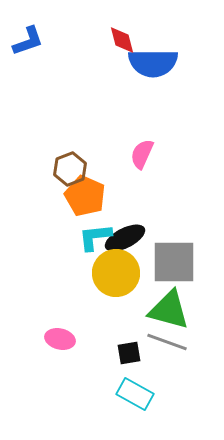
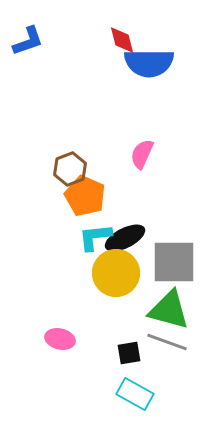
blue semicircle: moved 4 px left
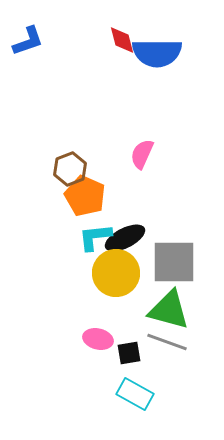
blue semicircle: moved 8 px right, 10 px up
pink ellipse: moved 38 px right
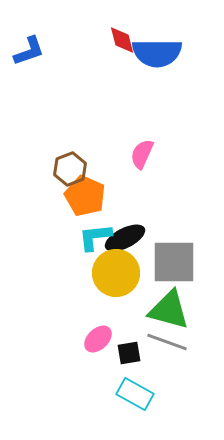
blue L-shape: moved 1 px right, 10 px down
pink ellipse: rotated 56 degrees counterclockwise
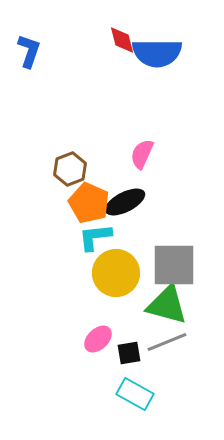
blue L-shape: rotated 52 degrees counterclockwise
orange pentagon: moved 4 px right, 7 px down
black ellipse: moved 36 px up
gray square: moved 3 px down
green triangle: moved 2 px left, 5 px up
gray line: rotated 42 degrees counterclockwise
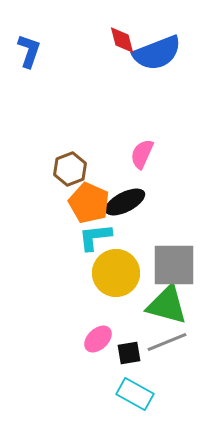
blue semicircle: rotated 21 degrees counterclockwise
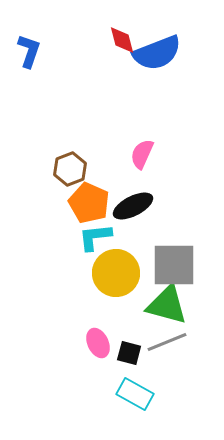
black ellipse: moved 8 px right, 4 px down
pink ellipse: moved 4 px down; rotated 72 degrees counterclockwise
black square: rotated 25 degrees clockwise
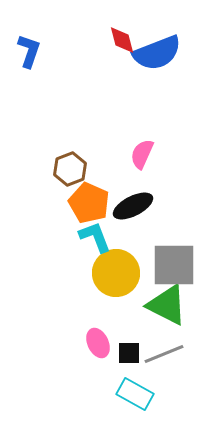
cyan L-shape: rotated 75 degrees clockwise
green triangle: rotated 12 degrees clockwise
gray line: moved 3 px left, 12 px down
black square: rotated 15 degrees counterclockwise
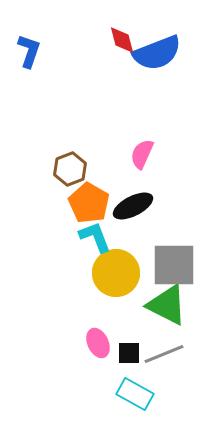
orange pentagon: rotated 6 degrees clockwise
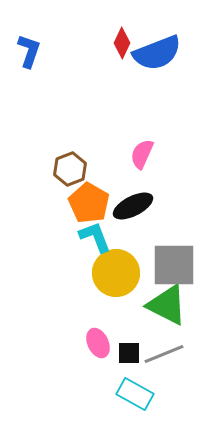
red diamond: moved 3 px down; rotated 40 degrees clockwise
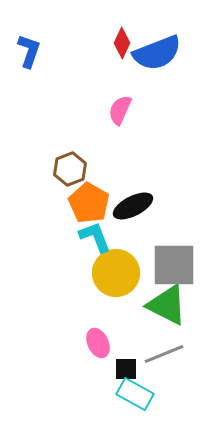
pink semicircle: moved 22 px left, 44 px up
black square: moved 3 px left, 16 px down
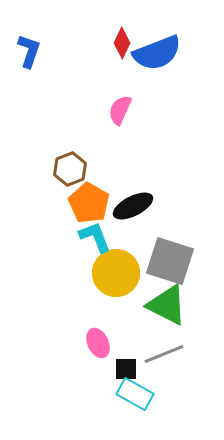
gray square: moved 4 px left, 4 px up; rotated 18 degrees clockwise
